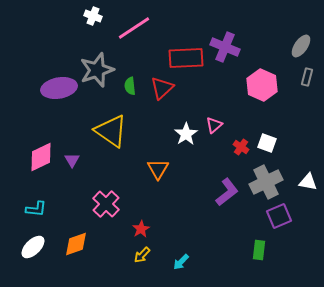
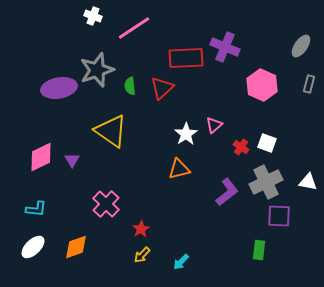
gray rectangle: moved 2 px right, 7 px down
orange triangle: moved 21 px right; rotated 45 degrees clockwise
purple square: rotated 25 degrees clockwise
orange diamond: moved 3 px down
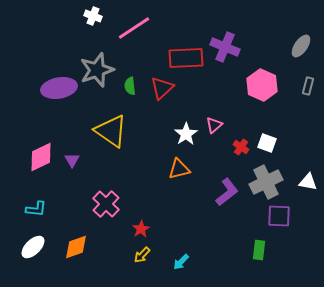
gray rectangle: moved 1 px left, 2 px down
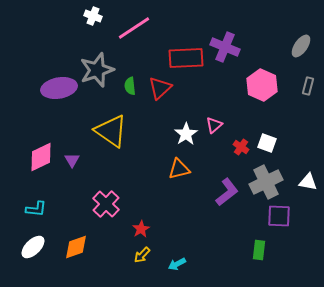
red triangle: moved 2 px left
cyan arrow: moved 4 px left, 2 px down; rotated 18 degrees clockwise
